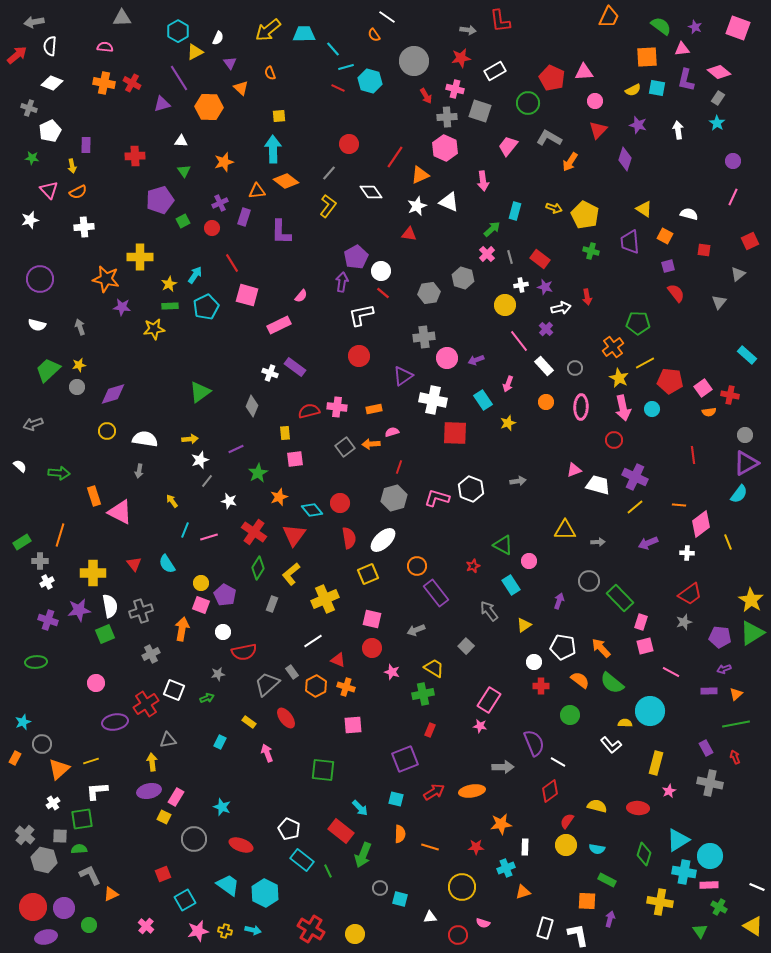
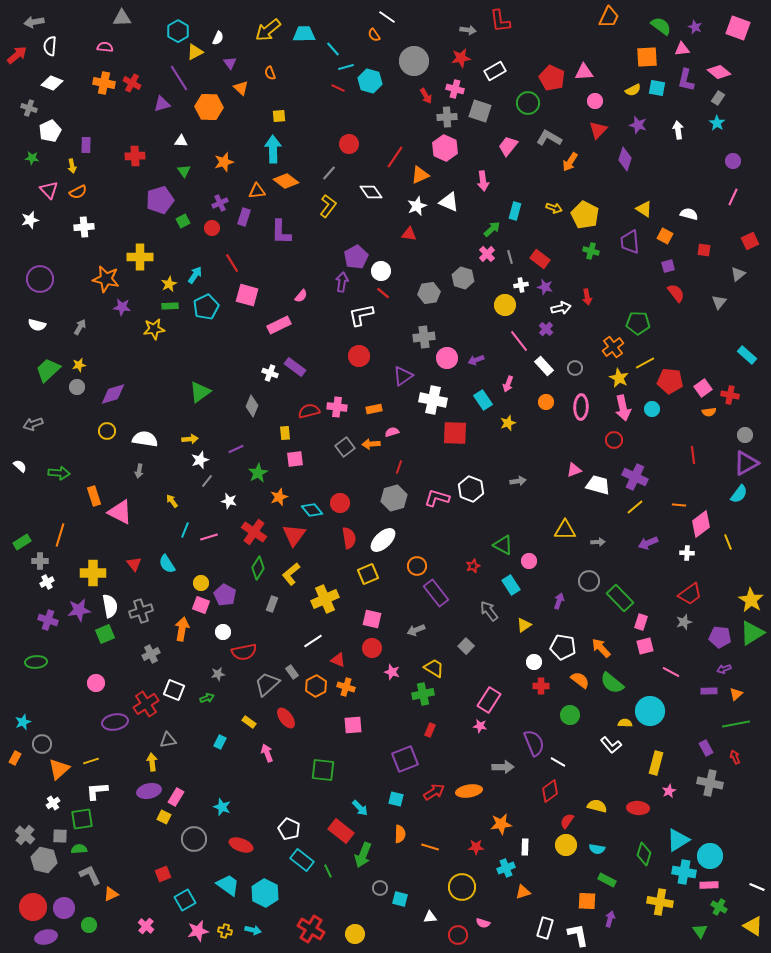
gray arrow at (80, 327): rotated 49 degrees clockwise
orange ellipse at (472, 791): moved 3 px left
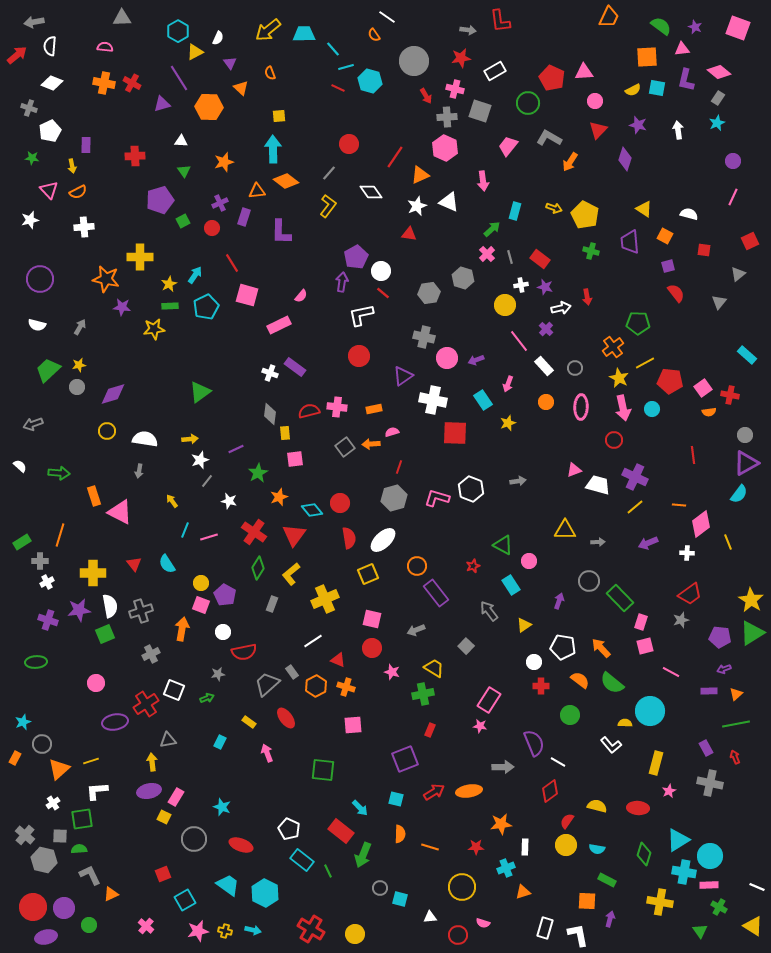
cyan star at (717, 123): rotated 14 degrees clockwise
gray cross at (424, 337): rotated 20 degrees clockwise
gray diamond at (252, 406): moved 18 px right, 8 px down; rotated 15 degrees counterclockwise
gray star at (684, 622): moved 3 px left, 2 px up
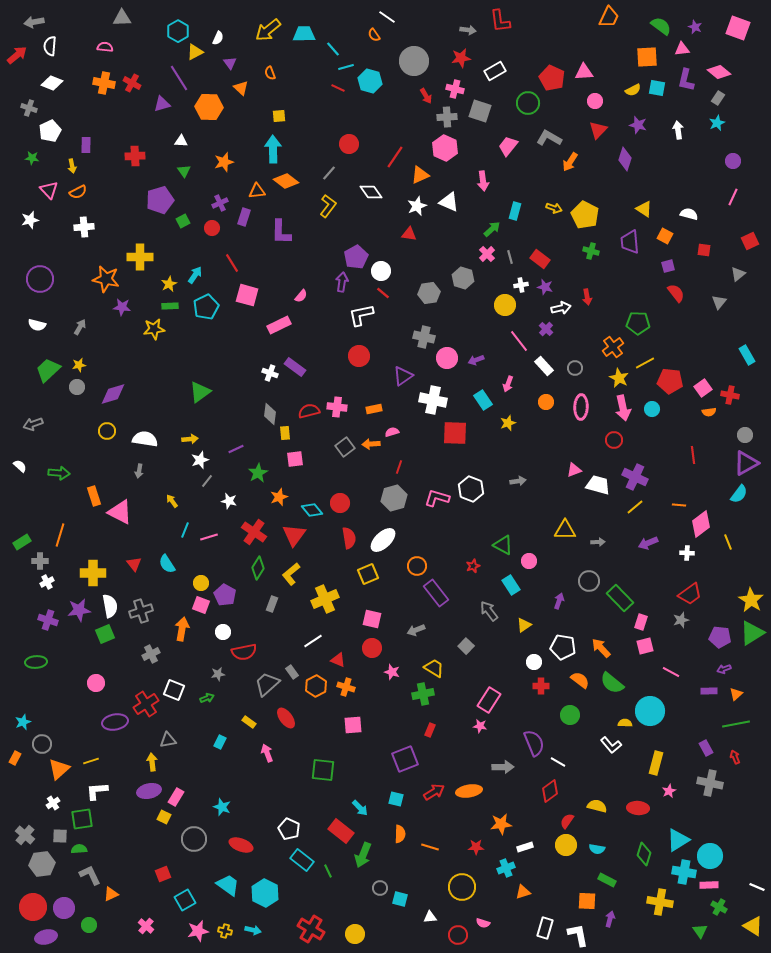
cyan rectangle at (747, 355): rotated 18 degrees clockwise
white rectangle at (525, 847): rotated 70 degrees clockwise
gray hexagon at (44, 860): moved 2 px left, 4 px down; rotated 20 degrees counterclockwise
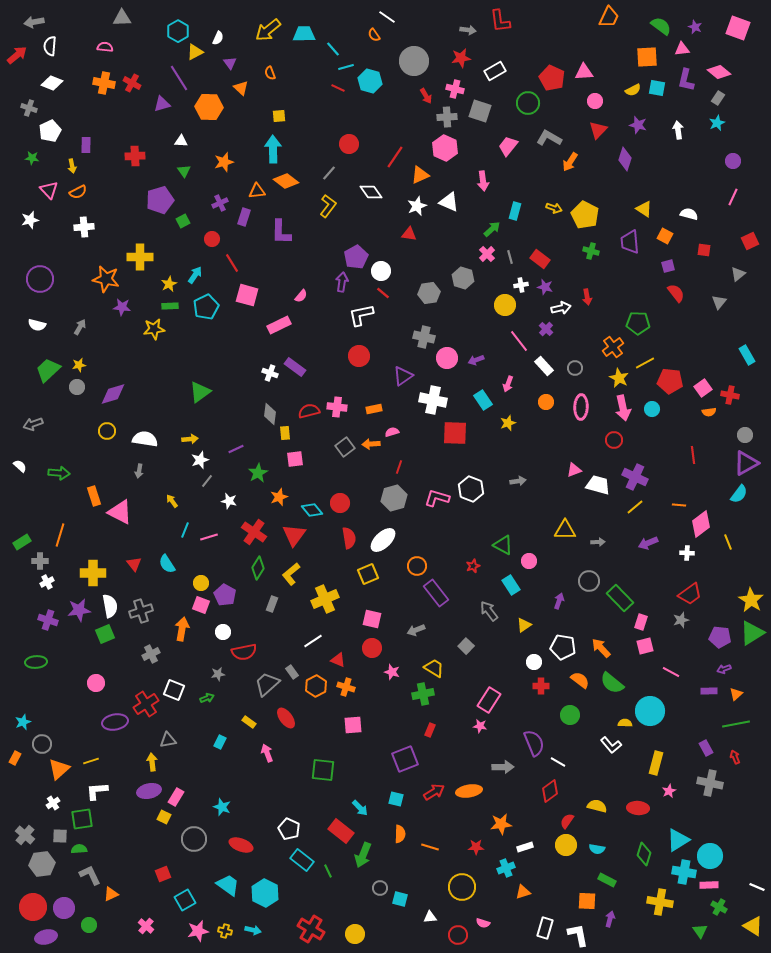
red circle at (212, 228): moved 11 px down
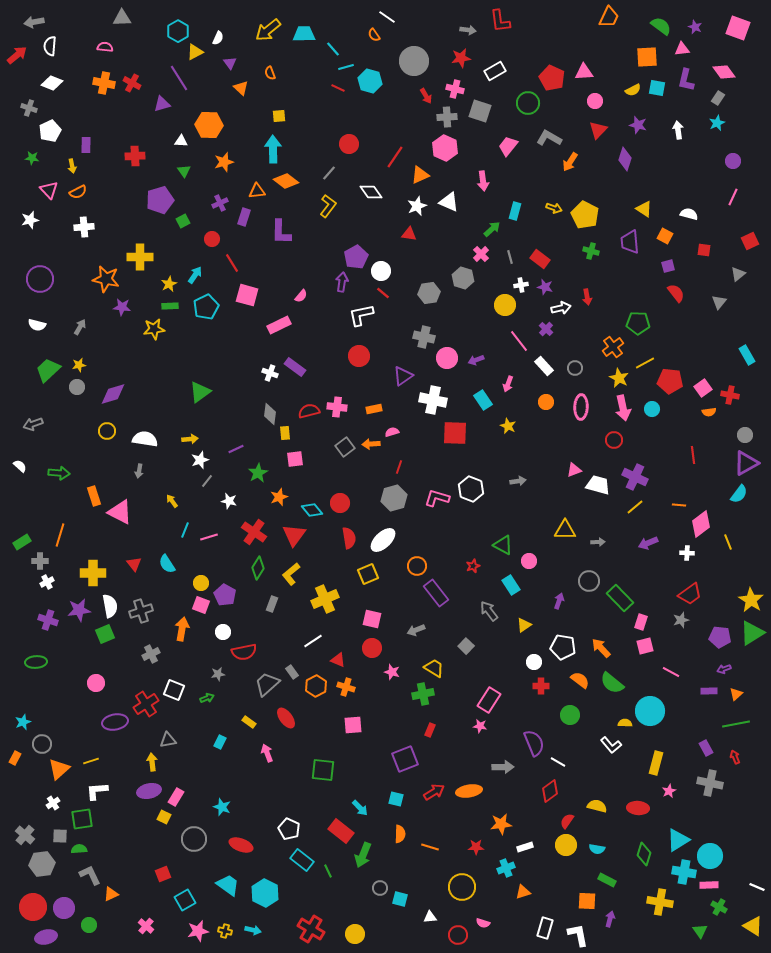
pink diamond at (719, 72): moved 5 px right; rotated 15 degrees clockwise
orange hexagon at (209, 107): moved 18 px down
pink cross at (487, 254): moved 6 px left
yellow star at (508, 423): moved 3 px down; rotated 28 degrees counterclockwise
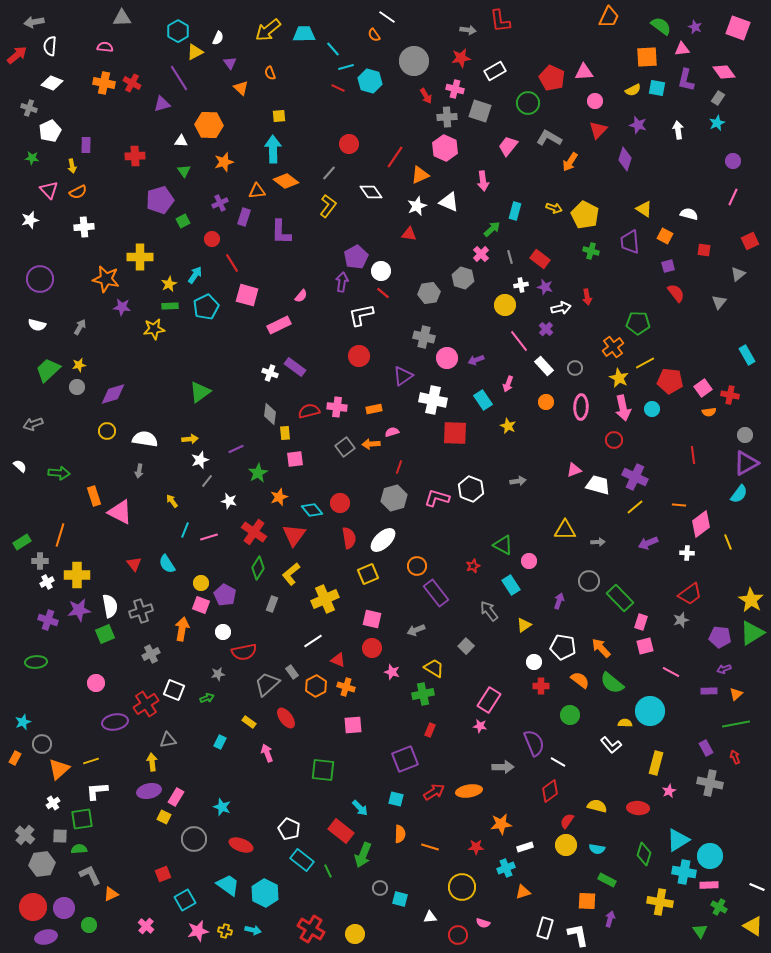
yellow cross at (93, 573): moved 16 px left, 2 px down
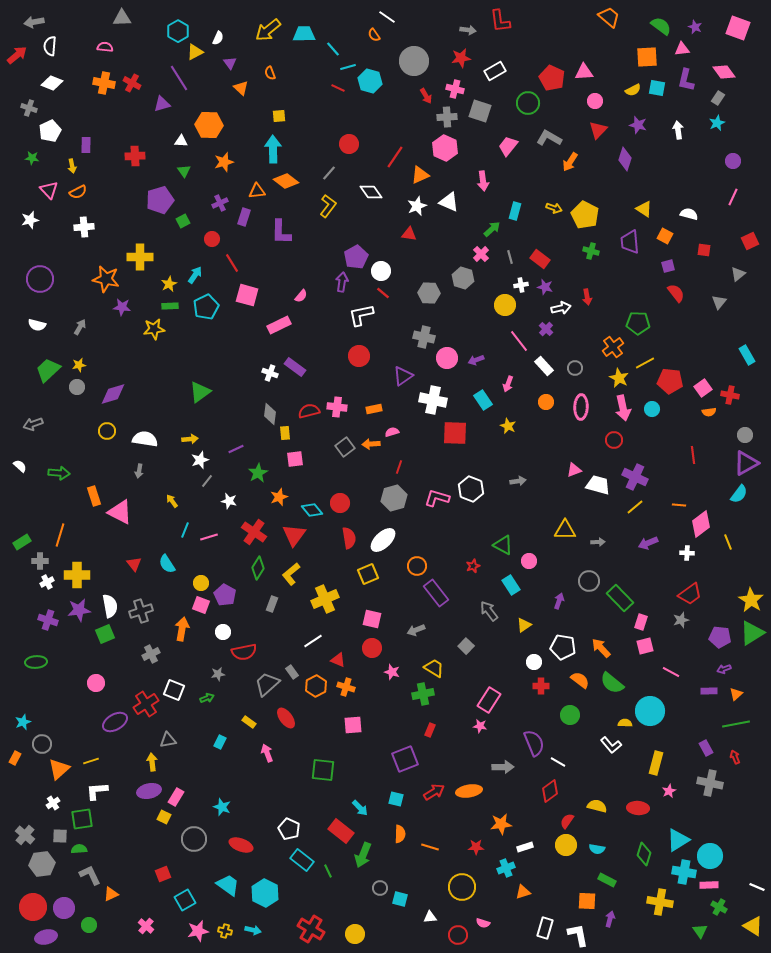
orange trapezoid at (609, 17): rotated 75 degrees counterclockwise
cyan line at (346, 67): moved 2 px right
gray hexagon at (429, 293): rotated 10 degrees clockwise
purple ellipse at (115, 722): rotated 20 degrees counterclockwise
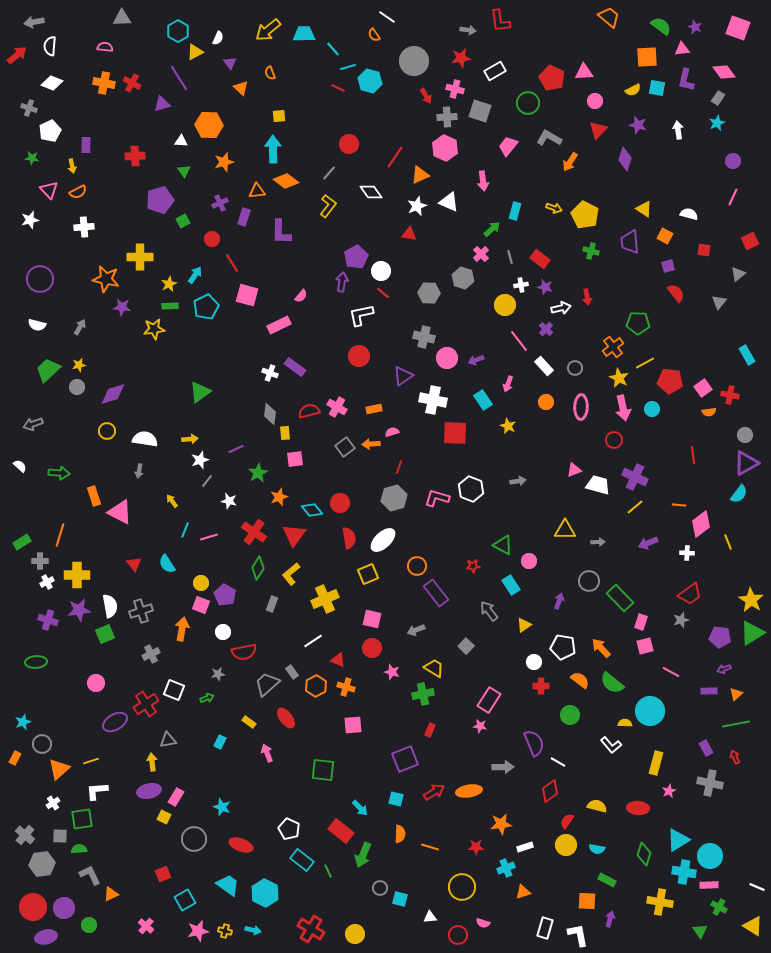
pink cross at (337, 407): rotated 24 degrees clockwise
red star at (473, 566): rotated 16 degrees clockwise
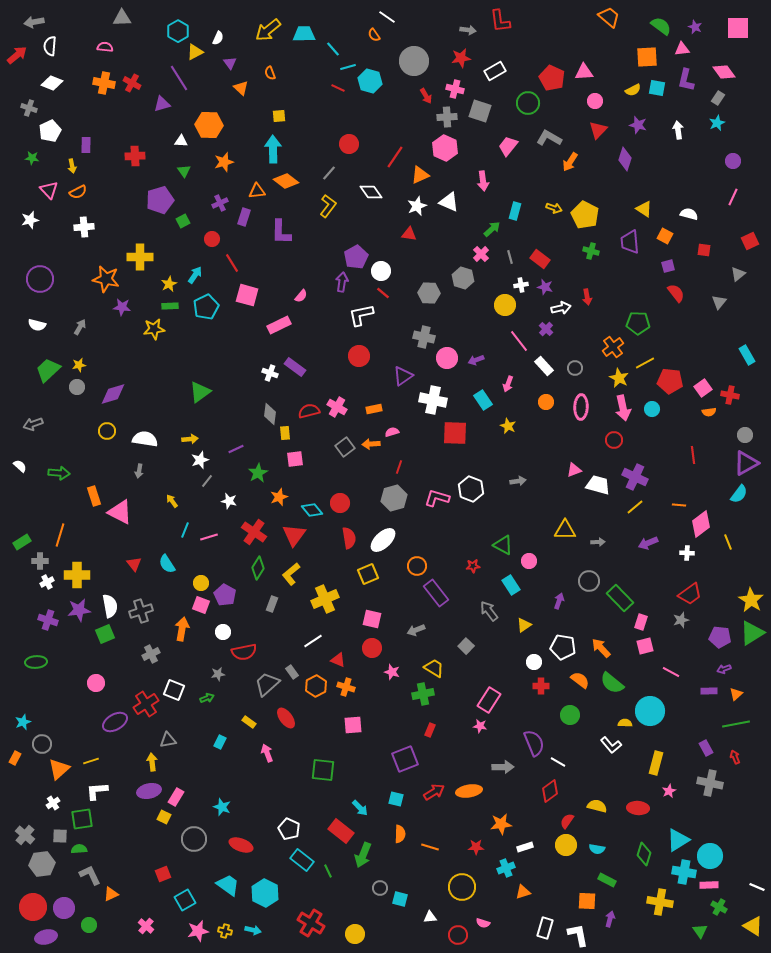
pink square at (738, 28): rotated 20 degrees counterclockwise
red cross at (311, 929): moved 6 px up
